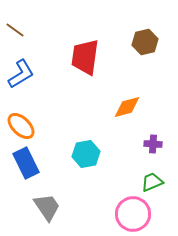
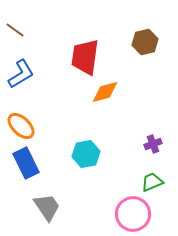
orange diamond: moved 22 px left, 15 px up
purple cross: rotated 24 degrees counterclockwise
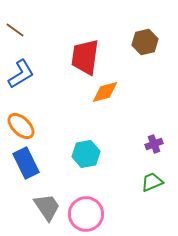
purple cross: moved 1 px right
pink circle: moved 47 px left
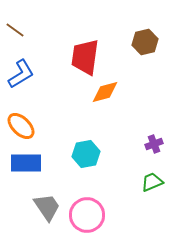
blue rectangle: rotated 64 degrees counterclockwise
pink circle: moved 1 px right, 1 px down
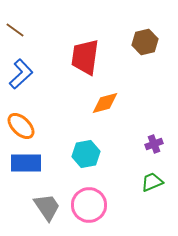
blue L-shape: rotated 12 degrees counterclockwise
orange diamond: moved 11 px down
pink circle: moved 2 px right, 10 px up
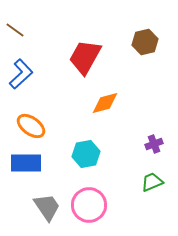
red trapezoid: rotated 21 degrees clockwise
orange ellipse: moved 10 px right; rotated 8 degrees counterclockwise
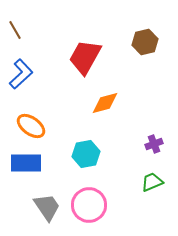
brown line: rotated 24 degrees clockwise
